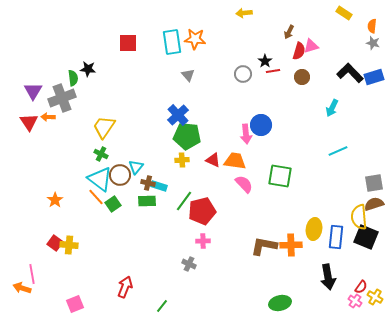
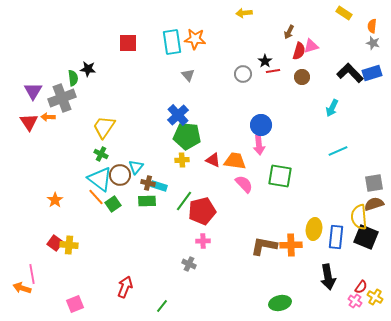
blue rectangle at (374, 77): moved 2 px left, 4 px up
pink arrow at (246, 134): moved 13 px right, 11 px down
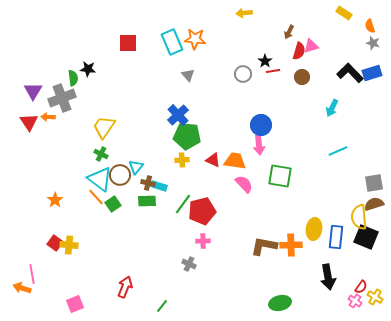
orange semicircle at (372, 26): moved 2 px left; rotated 24 degrees counterclockwise
cyan rectangle at (172, 42): rotated 15 degrees counterclockwise
green line at (184, 201): moved 1 px left, 3 px down
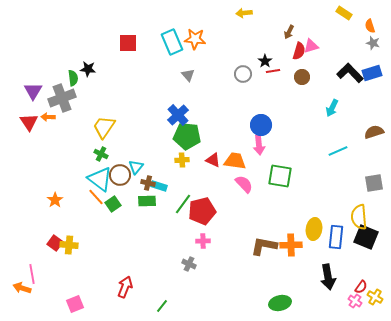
brown semicircle at (374, 204): moved 72 px up
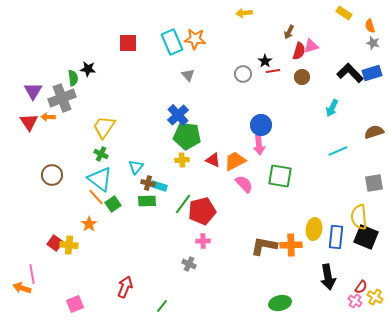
orange trapezoid at (235, 161): rotated 35 degrees counterclockwise
brown circle at (120, 175): moved 68 px left
orange star at (55, 200): moved 34 px right, 24 px down
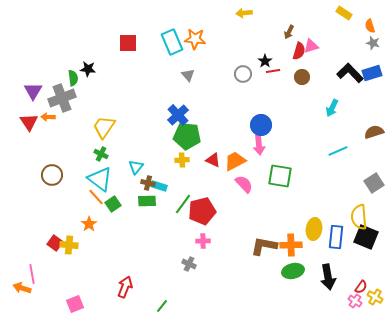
gray square at (374, 183): rotated 24 degrees counterclockwise
green ellipse at (280, 303): moved 13 px right, 32 px up
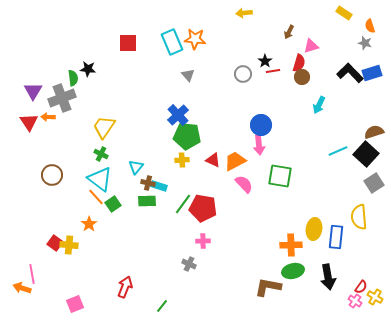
gray star at (373, 43): moved 8 px left
red semicircle at (299, 51): moved 12 px down
cyan arrow at (332, 108): moved 13 px left, 3 px up
red pentagon at (202, 211): moved 1 px right, 3 px up; rotated 24 degrees clockwise
black square at (366, 237): moved 83 px up; rotated 20 degrees clockwise
brown L-shape at (264, 246): moved 4 px right, 41 px down
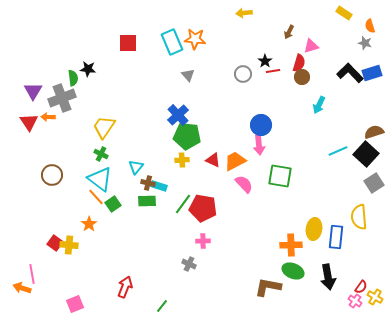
green ellipse at (293, 271): rotated 35 degrees clockwise
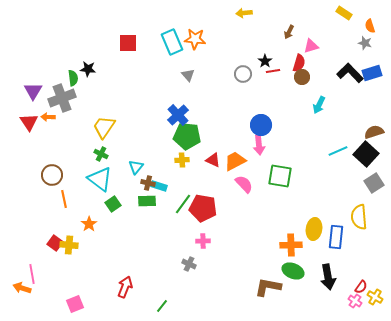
orange line at (96, 197): moved 32 px left, 2 px down; rotated 30 degrees clockwise
